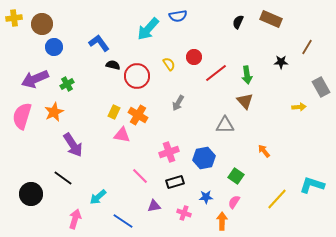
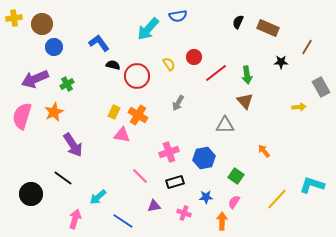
brown rectangle at (271, 19): moved 3 px left, 9 px down
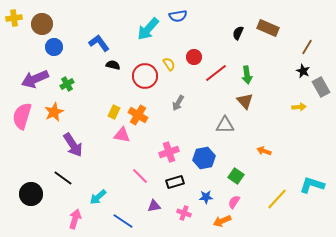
black semicircle at (238, 22): moved 11 px down
black star at (281, 62): moved 22 px right, 9 px down; rotated 24 degrees clockwise
red circle at (137, 76): moved 8 px right
orange arrow at (264, 151): rotated 32 degrees counterclockwise
orange arrow at (222, 221): rotated 114 degrees counterclockwise
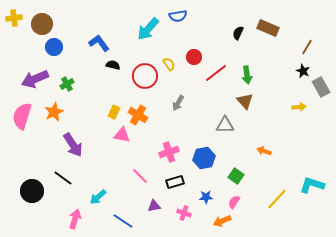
black circle at (31, 194): moved 1 px right, 3 px up
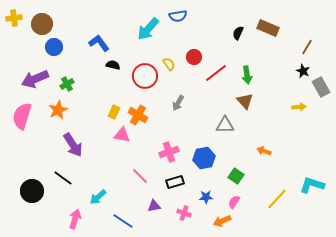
orange star at (54, 112): moved 4 px right, 2 px up
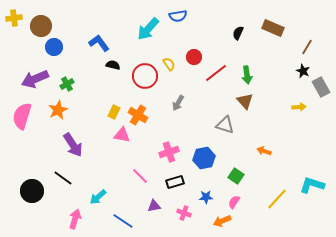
brown circle at (42, 24): moved 1 px left, 2 px down
brown rectangle at (268, 28): moved 5 px right
gray triangle at (225, 125): rotated 18 degrees clockwise
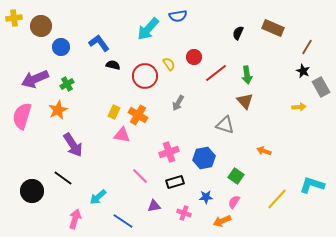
blue circle at (54, 47): moved 7 px right
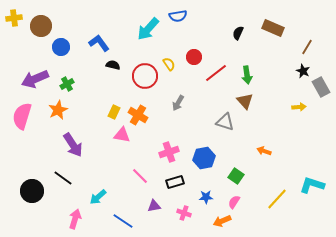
gray triangle at (225, 125): moved 3 px up
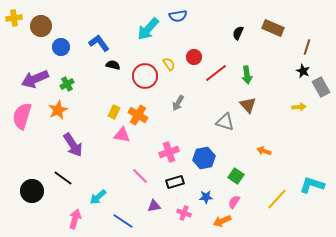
brown line at (307, 47): rotated 14 degrees counterclockwise
brown triangle at (245, 101): moved 3 px right, 4 px down
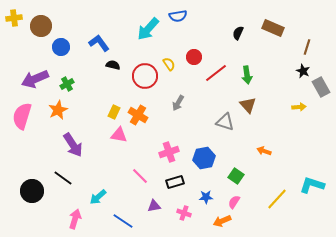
pink triangle at (122, 135): moved 3 px left
